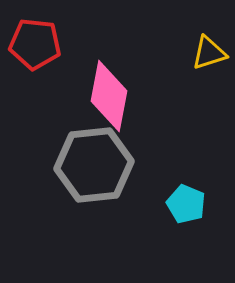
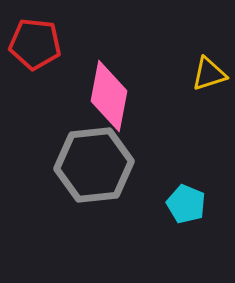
yellow triangle: moved 21 px down
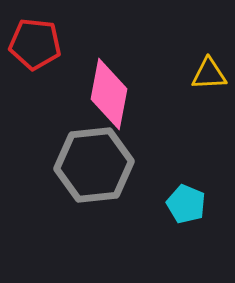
yellow triangle: rotated 15 degrees clockwise
pink diamond: moved 2 px up
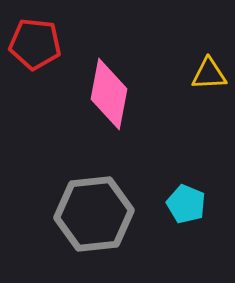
gray hexagon: moved 49 px down
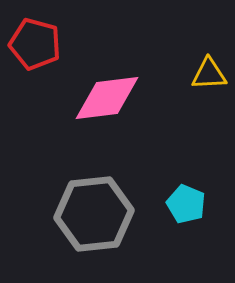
red pentagon: rotated 9 degrees clockwise
pink diamond: moved 2 px left, 4 px down; rotated 72 degrees clockwise
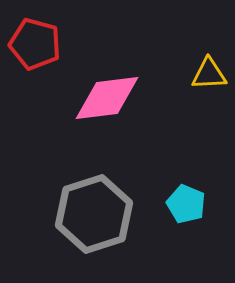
gray hexagon: rotated 12 degrees counterclockwise
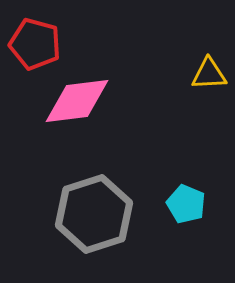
pink diamond: moved 30 px left, 3 px down
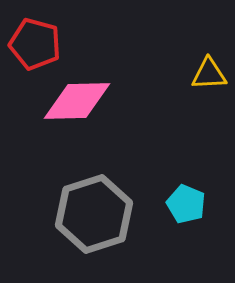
pink diamond: rotated 6 degrees clockwise
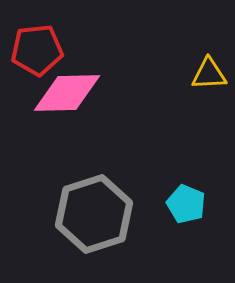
red pentagon: moved 2 px right, 6 px down; rotated 21 degrees counterclockwise
pink diamond: moved 10 px left, 8 px up
